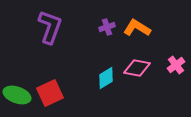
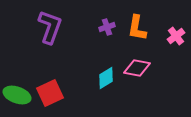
orange L-shape: rotated 112 degrees counterclockwise
pink cross: moved 29 px up
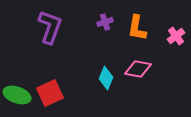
purple cross: moved 2 px left, 5 px up
pink diamond: moved 1 px right, 1 px down
cyan diamond: rotated 35 degrees counterclockwise
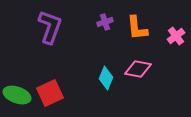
orange L-shape: rotated 16 degrees counterclockwise
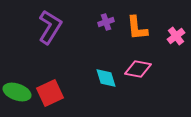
purple cross: moved 1 px right
purple L-shape: rotated 12 degrees clockwise
cyan diamond: rotated 40 degrees counterclockwise
green ellipse: moved 3 px up
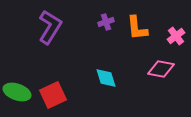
pink diamond: moved 23 px right
red square: moved 3 px right, 2 px down
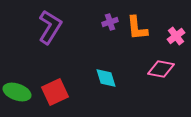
purple cross: moved 4 px right
red square: moved 2 px right, 3 px up
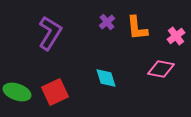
purple cross: moved 3 px left; rotated 21 degrees counterclockwise
purple L-shape: moved 6 px down
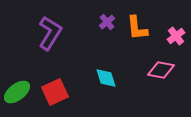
pink diamond: moved 1 px down
green ellipse: rotated 56 degrees counterclockwise
